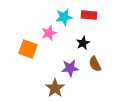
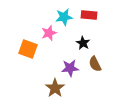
black star: rotated 16 degrees counterclockwise
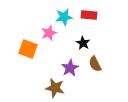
purple star: rotated 24 degrees counterclockwise
brown star: rotated 24 degrees counterclockwise
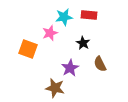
pink star: moved 1 px right
brown semicircle: moved 5 px right
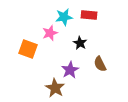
black star: moved 3 px left
purple star: moved 2 px down
brown star: rotated 18 degrees clockwise
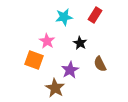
red rectangle: moved 6 px right; rotated 63 degrees counterclockwise
pink star: moved 3 px left, 8 px down; rotated 21 degrees counterclockwise
orange square: moved 6 px right, 11 px down
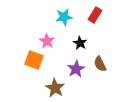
purple star: moved 6 px right, 1 px up
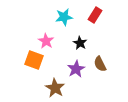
pink star: moved 1 px left
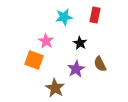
red rectangle: rotated 21 degrees counterclockwise
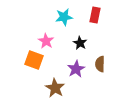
brown semicircle: rotated 28 degrees clockwise
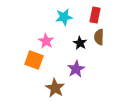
brown semicircle: moved 1 px left, 27 px up
